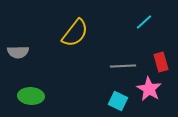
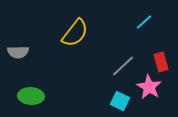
gray line: rotated 40 degrees counterclockwise
pink star: moved 2 px up
cyan square: moved 2 px right
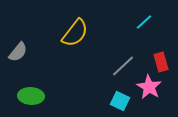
gray semicircle: rotated 50 degrees counterclockwise
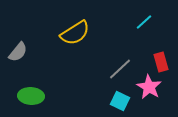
yellow semicircle: rotated 20 degrees clockwise
gray line: moved 3 px left, 3 px down
